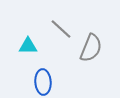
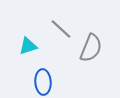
cyan triangle: rotated 18 degrees counterclockwise
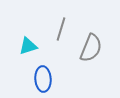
gray line: rotated 65 degrees clockwise
blue ellipse: moved 3 px up
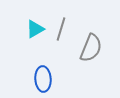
cyan triangle: moved 7 px right, 17 px up; rotated 12 degrees counterclockwise
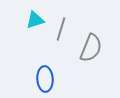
cyan triangle: moved 9 px up; rotated 12 degrees clockwise
blue ellipse: moved 2 px right
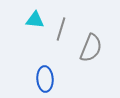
cyan triangle: rotated 24 degrees clockwise
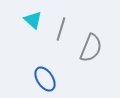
cyan triangle: moved 2 px left; rotated 36 degrees clockwise
blue ellipse: rotated 30 degrees counterclockwise
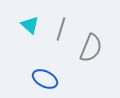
cyan triangle: moved 3 px left, 5 px down
blue ellipse: rotated 30 degrees counterclockwise
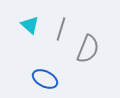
gray semicircle: moved 3 px left, 1 px down
